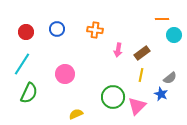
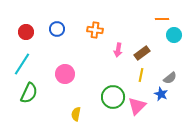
yellow semicircle: rotated 56 degrees counterclockwise
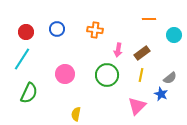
orange line: moved 13 px left
cyan line: moved 5 px up
green circle: moved 6 px left, 22 px up
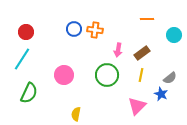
orange line: moved 2 px left
blue circle: moved 17 px right
pink circle: moved 1 px left, 1 px down
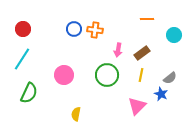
red circle: moved 3 px left, 3 px up
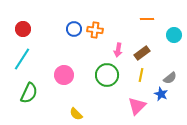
yellow semicircle: rotated 56 degrees counterclockwise
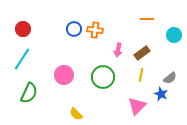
green circle: moved 4 px left, 2 px down
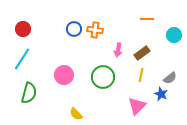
green semicircle: rotated 10 degrees counterclockwise
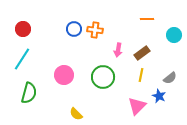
blue star: moved 2 px left, 2 px down
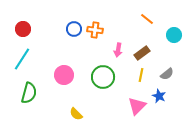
orange line: rotated 40 degrees clockwise
gray semicircle: moved 3 px left, 4 px up
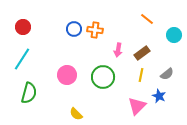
red circle: moved 2 px up
pink circle: moved 3 px right
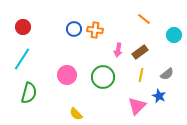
orange line: moved 3 px left
brown rectangle: moved 2 px left, 1 px up
